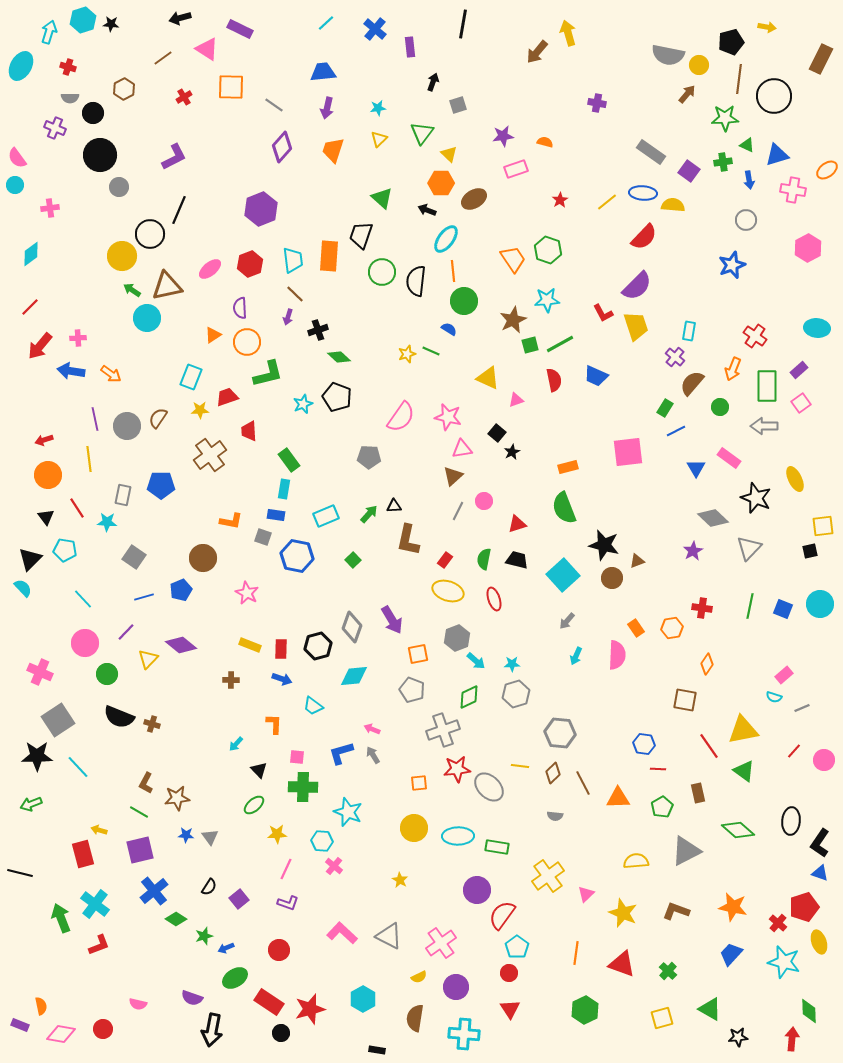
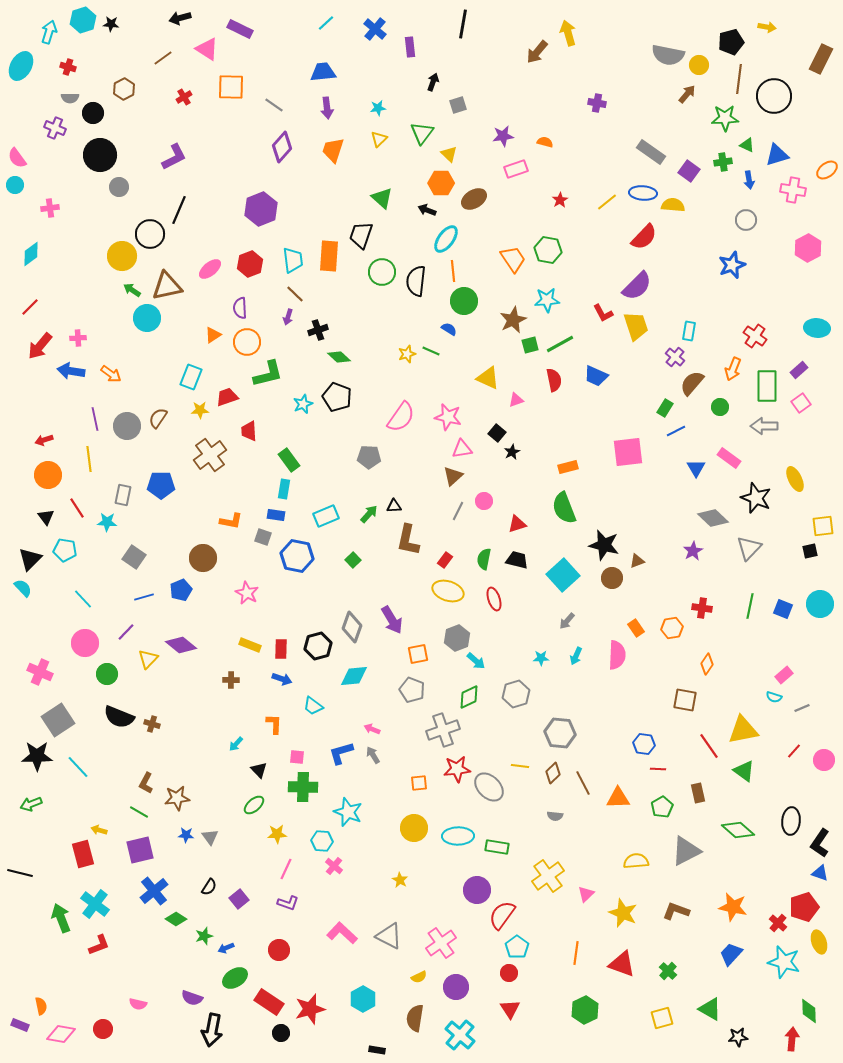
purple arrow at (327, 108): rotated 20 degrees counterclockwise
green hexagon at (548, 250): rotated 8 degrees counterclockwise
cyan star at (512, 664): moved 29 px right, 6 px up
cyan cross at (464, 1034): moved 4 px left, 1 px down; rotated 36 degrees clockwise
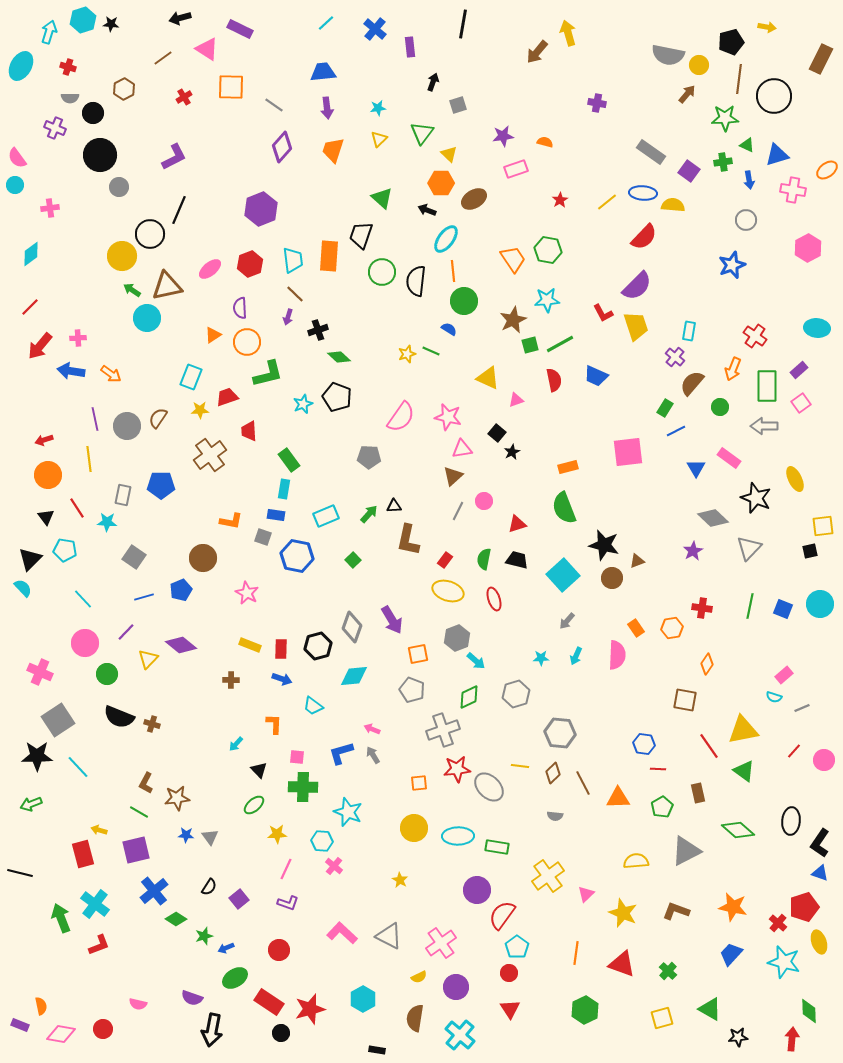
purple square at (140, 850): moved 4 px left
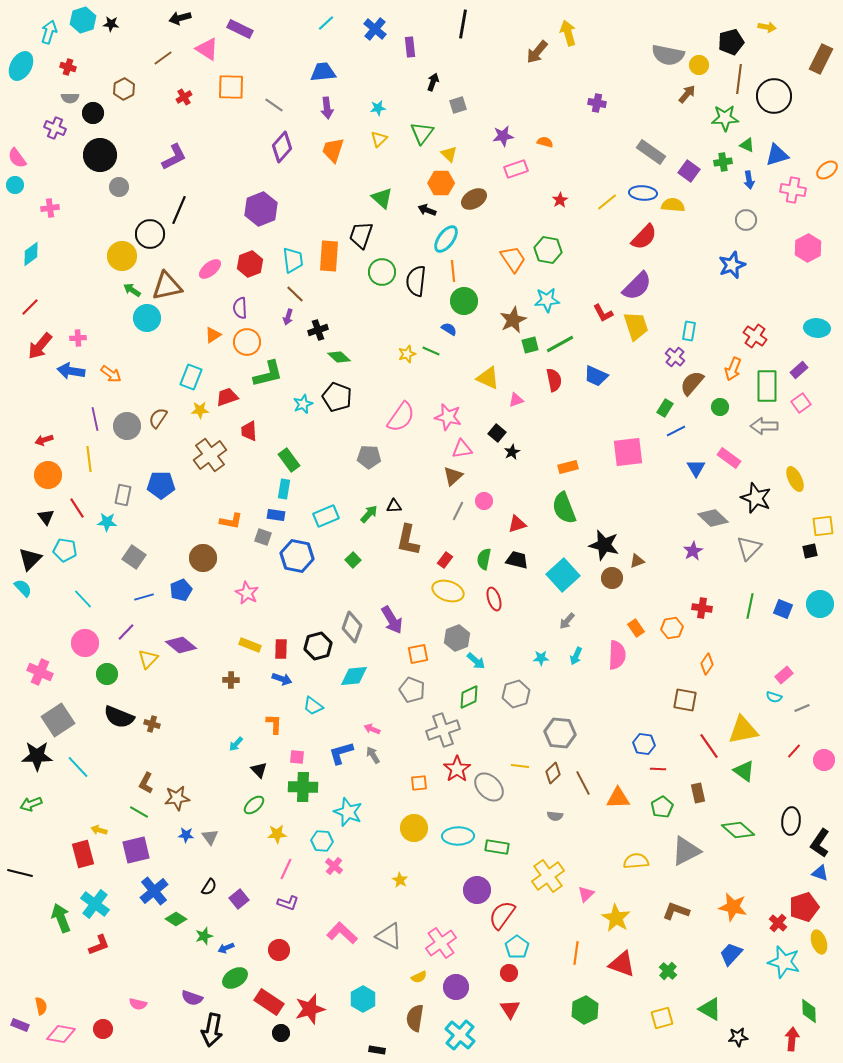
red star at (457, 769): rotated 28 degrees counterclockwise
yellow star at (623, 913): moved 7 px left, 5 px down; rotated 8 degrees clockwise
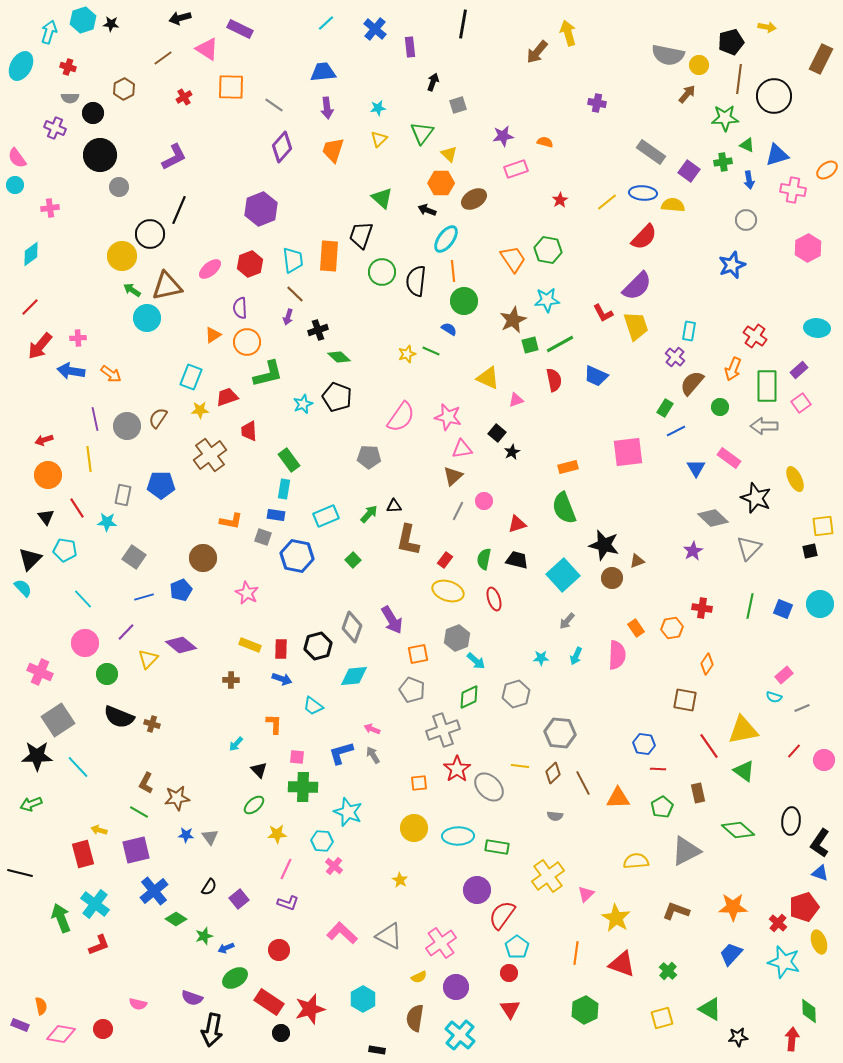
orange star at (733, 907): rotated 12 degrees counterclockwise
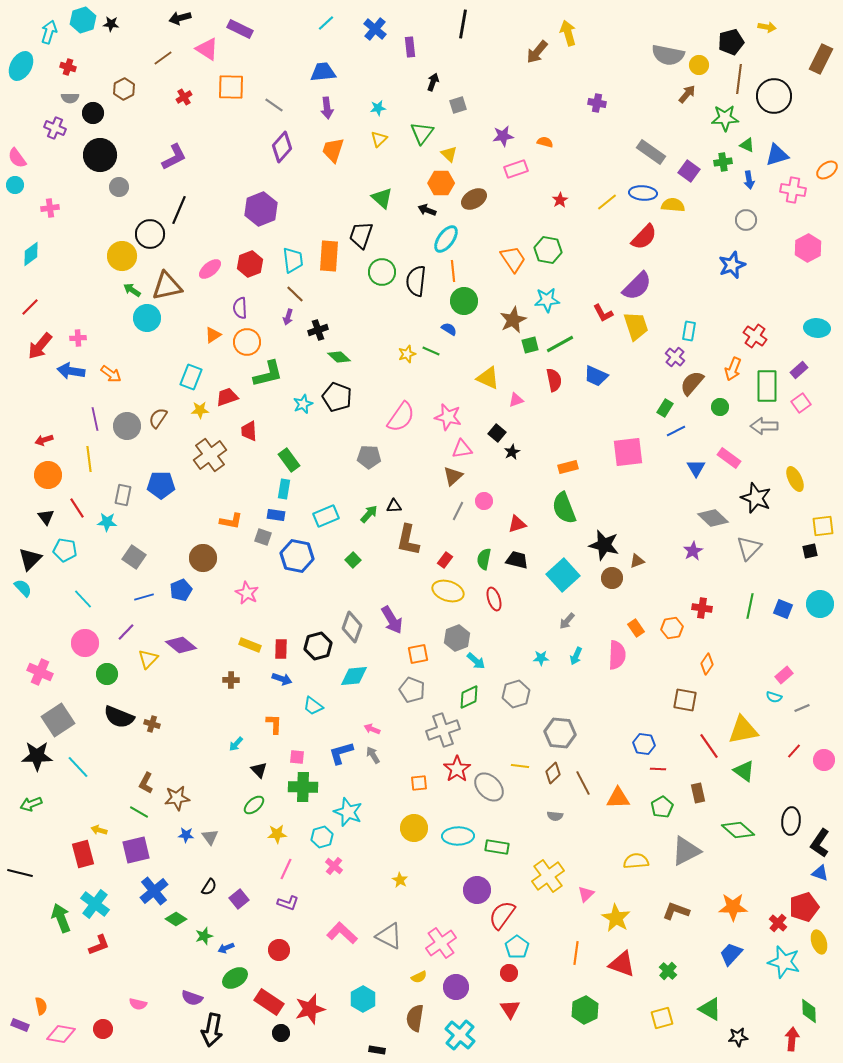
cyan hexagon at (322, 841): moved 4 px up; rotated 20 degrees counterclockwise
